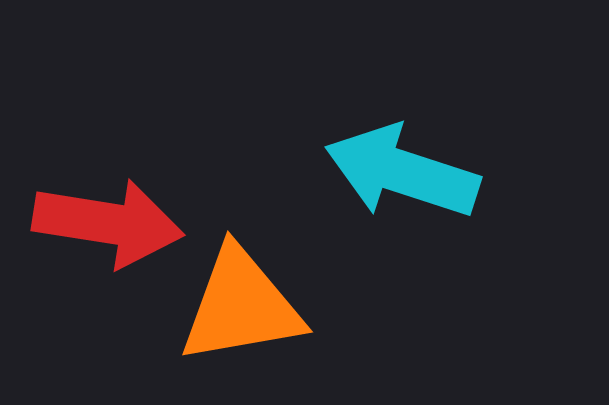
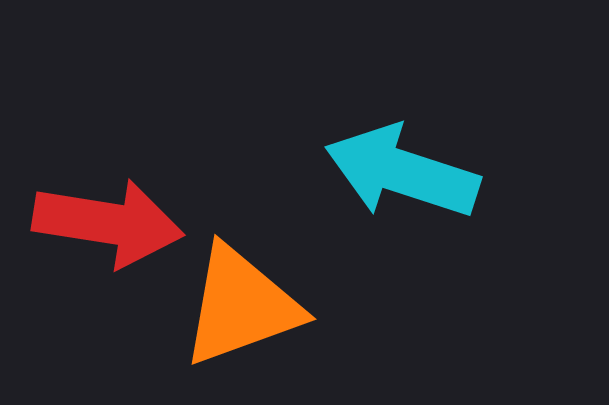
orange triangle: rotated 10 degrees counterclockwise
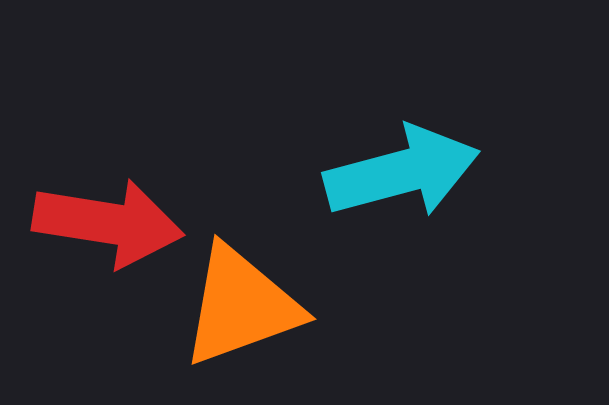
cyan arrow: rotated 147 degrees clockwise
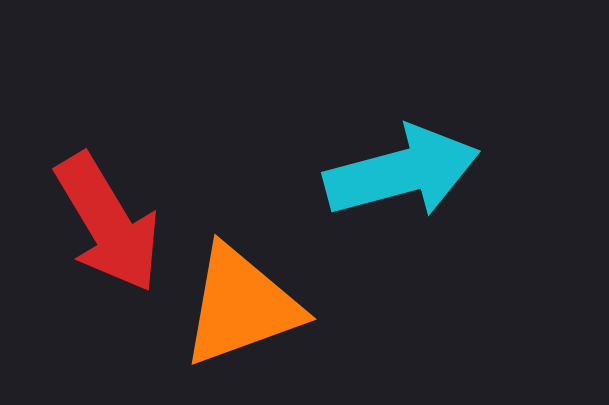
red arrow: rotated 50 degrees clockwise
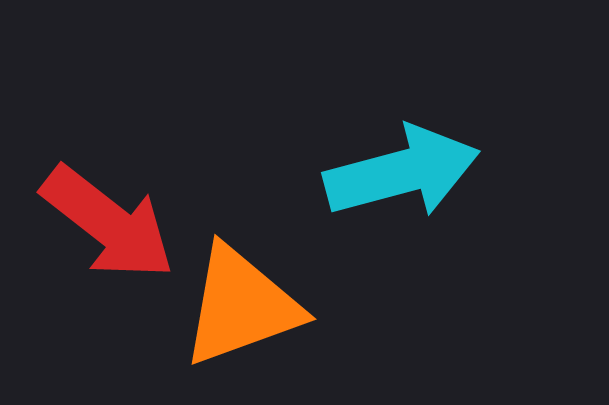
red arrow: rotated 21 degrees counterclockwise
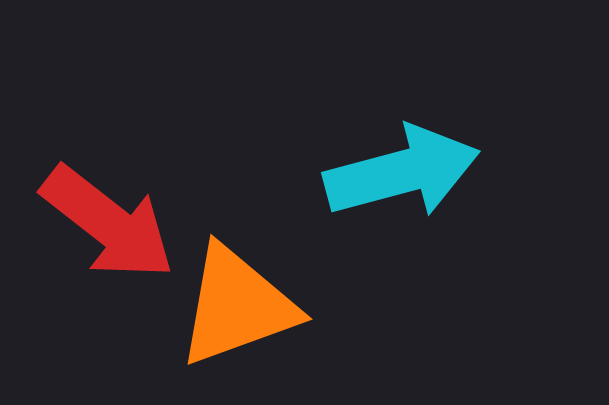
orange triangle: moved 4 px left
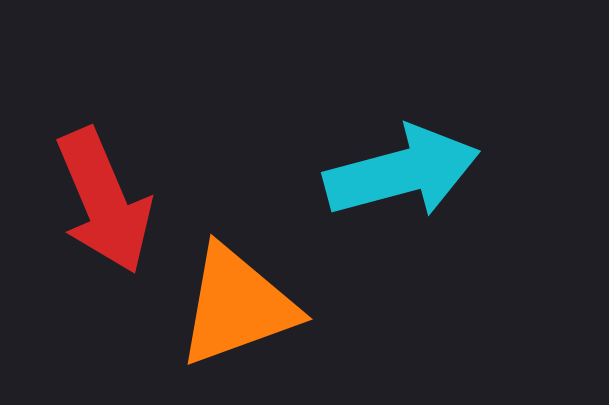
red arrow: moved 4 px left, 22 px up; rotated 29 degrees clockwise
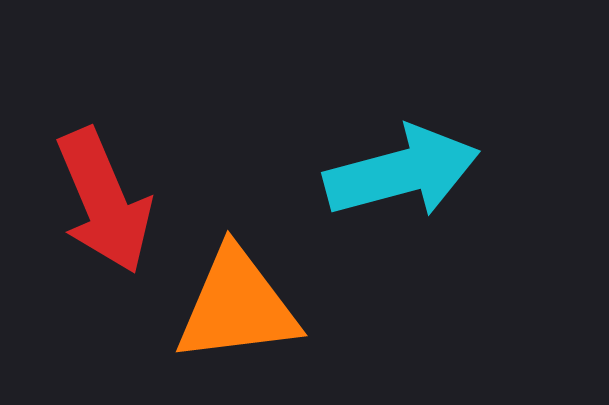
orange triangle: rotated 13 degrees clockwise
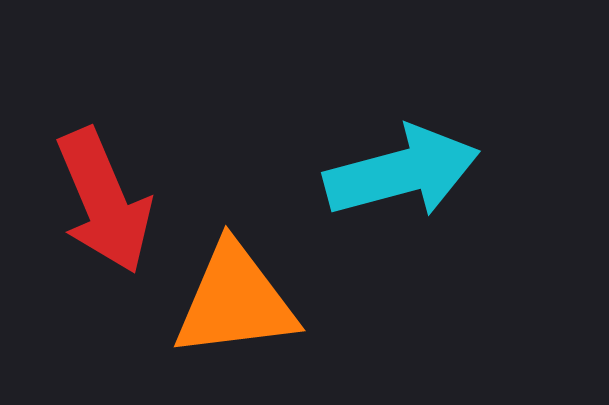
orange triangle: moved 2 px left, 5 px up
